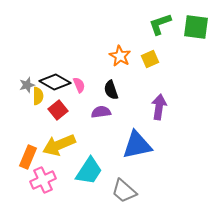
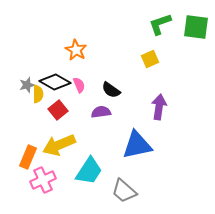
orange star: moved 44 px left, 6 px up
black semicircle: rotated 36 degrees counterclockwise
yellow semicircle: moved 2 px up
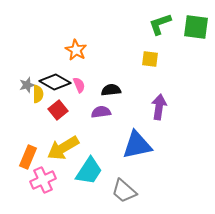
yellow square: rotated 30 degrees clockwise
black semicircle: rotated 138 degrees clockwise
yellow arrow: moved 4 px right, 3 px down; rotated 8 degrees counterclockwise
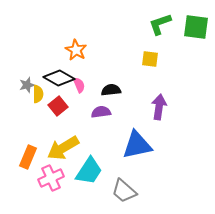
black diamond: moved 4 px right, 4 px up
red square: moved 4 px up
pink cross: moved 8 px right, 2 px up
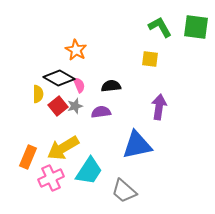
green L-shape: moved 3 px down; rotated 80 degrees clockwise
gray star: moved 48 px right, 21 px down
black semicircle: moved 4 px up
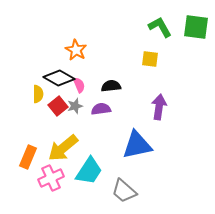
purple semicircle: moved 3 px up
yellow arrow: rotated 8 degrees counterclockwise
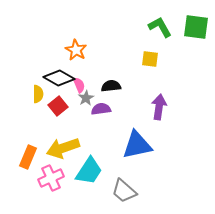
gray star: moved 11 px right, 8 px up; rotated 14 degrees counterclockwise
yellow arrow: rotated 20 degrees clockwise
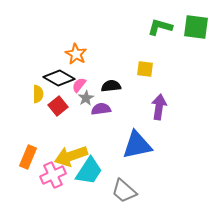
green L-shape: rotated 45 degrees counterclockwise
orange star: moved 4 px down
yellow square: moved 5 px left, 10 px down
pink semicircle: rotated 119 degrees counterclockwise
yellow arrow: moved 8 px right, 8 px down
pink cross: moved 2 px right, 3 px up
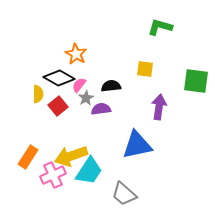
green square: moved 54 px down
orange rectangle: rotated 10 degrees clockwise
gray trapezoid: moved 3 px down
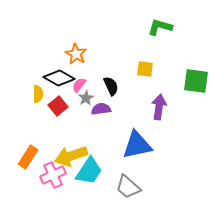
black semicircle: rotated 72 degrees clockwise
gray trapezoid: moved 4 px right, 7 px up
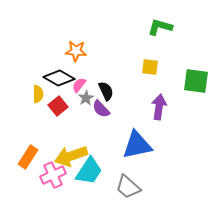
orange star: moved 3 px up; rotated 25 degrees counterclockwise
yellow square: moved 5 px right, 2 px up
black semicircle: moved 5 px left, 5 px down
purple semicircle: rotated 126 degrees counterclockwise
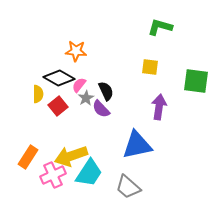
cyan trapezoid: moved 2 px down
